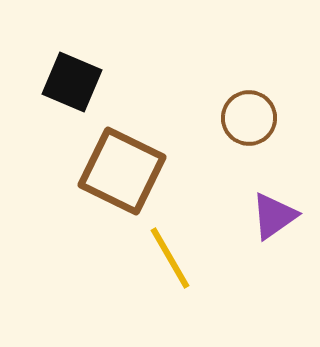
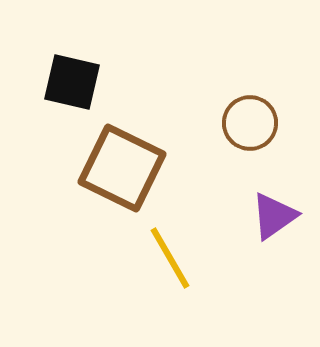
black square: rotated 10 degrees counterclockwise
brown circle: moved 1 px right, 5 px down
brown square: moved 3 px up
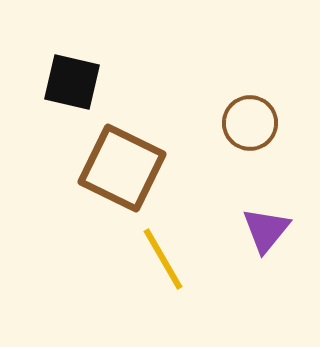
purple triangle: moved 8 px left, 14 px down; rotated 16 degrees counterclockwise
yellow line: moved 7 px left, 1 px down
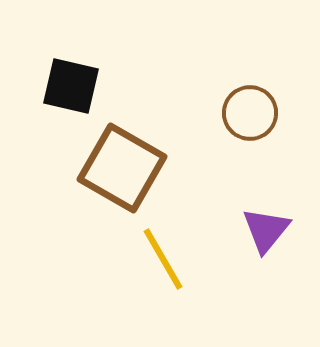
black square: moved 1 px left, 4 px down
brown circle: moved 10 px up
brown square: rotated 4 degrees clockwise
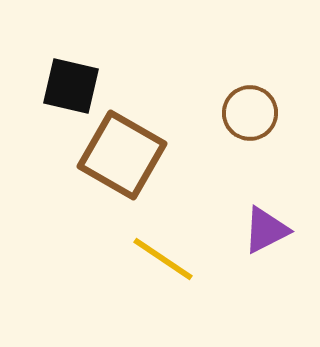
brown square: moved 13 px up
purple triangle: rotated 24 degrees clockwise
yellow line: rotated 26 degrees counterclockwise
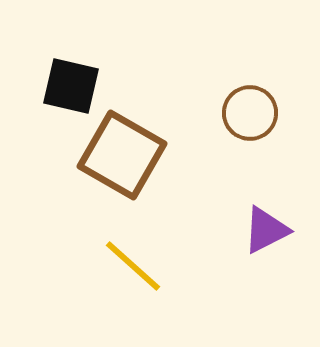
yellow line: moved 30 px left, 7 px down; rotated 8 degrees clockwise
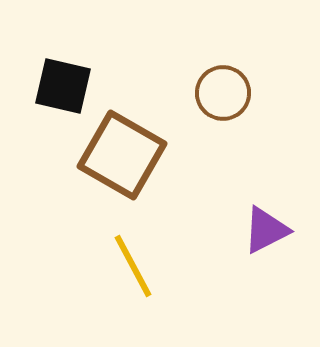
black square: moved 8 px left
brown circle: moved 27 px left, 20 px up
yellow line: rotated 20 degrees clockwise
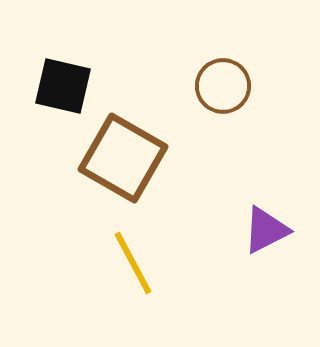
brown circle: moved 7 px up
brown square: moved 1 px right, 3 px down
yellow line: moved 3 px up
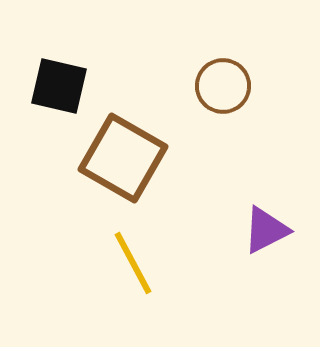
black square: moved 4 px left
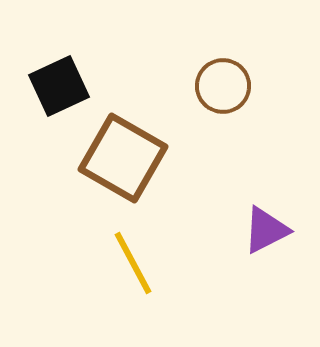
black square: rotated 38 degrees counterclockwise
